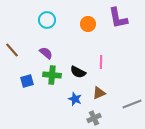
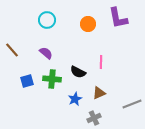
green cross: moved 4 px down
blue star: rotated 24 degrees clockwise
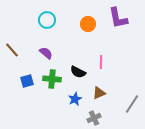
gray line: rotated 36 degrees counterclockwise
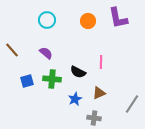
orange circle: moved 3 px up
gray cross: rotated 32 degrees clockwise
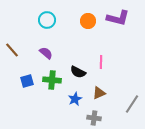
purple L-shape: rotated 65 degrees counterclockwise
green cross: moved 1 px down
